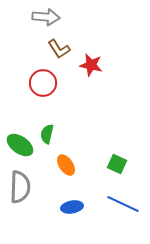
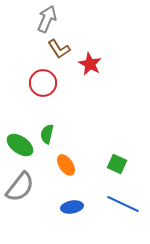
gray arrow: moved 1 px right, 2 px down; rotated 72 degrees counterclockwise
red star: moved 1 px left, 1 px up; rotated 15 degrees clockwise
gray semicircle: rotated 36 degrees clockwise
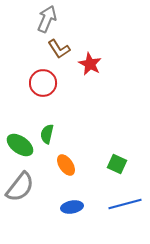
blue line: moved 2 px right; rotated 40 degrees counterclockwise
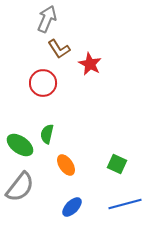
blue ellipse: rotated 35 degrees counterclockwise
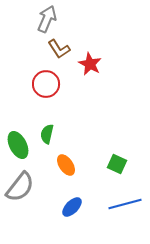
red circle: moved 3 px right, 1 px down
green ellipse: moved 2 px left; rotated 28 degrees clockwise
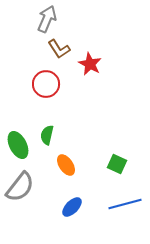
green semicircle: moved 1 px down
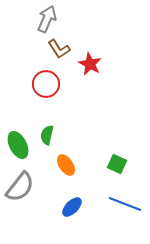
blue line: rotated 36 degrees clockwise
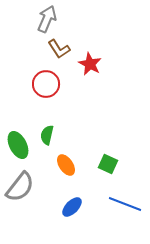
green square: moved 9 px left
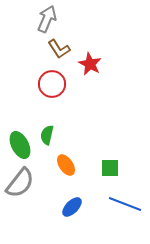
red circle: moved 6 px right
green ellipse: moved 2 px right
green square: moved 2 px right, 4 px down; rotated 24 degrees counterclockwise
gray semicircle: moved 4 px up
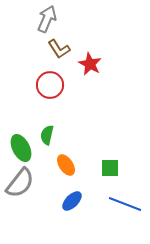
red circle: moved 2 px left, 1 px down
green ellipse: moved 1 px right, 3 px down
blue ellipse: moved 6 px up
